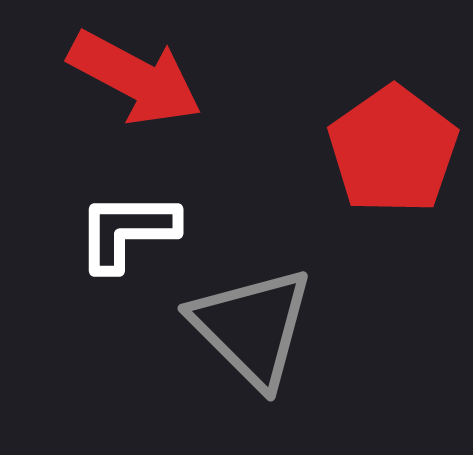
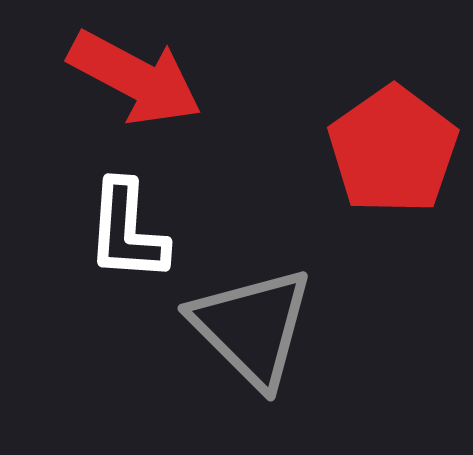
white L-shape: rotated 86 degrees counterclockwise
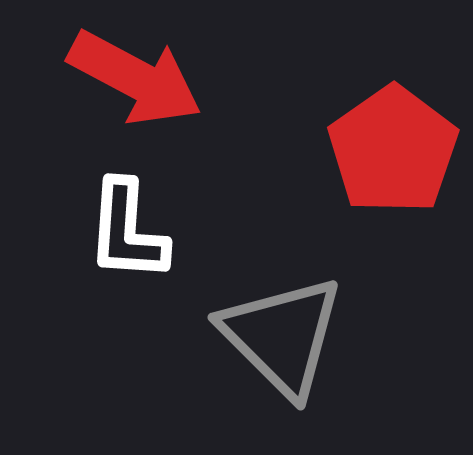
gray triangle: moved 30 px right, 9 px down
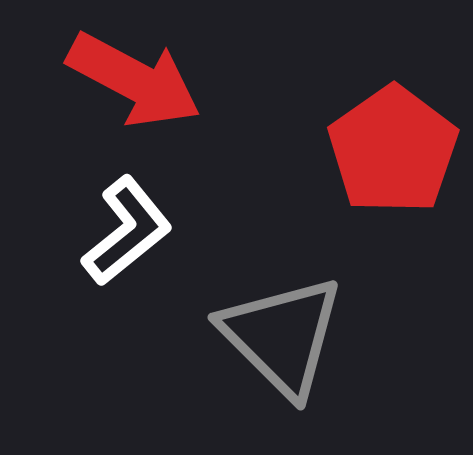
red arrow: moved 1 px left, 2 px down
white L-shape: rotated 133 degrees counterclockwise
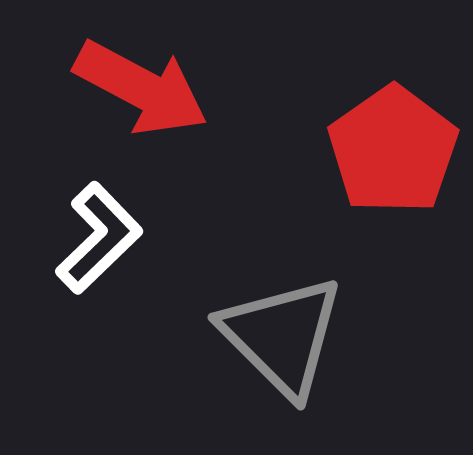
red arrow: moved 7 px right, 8 px down
white L-shape: moved 28 px left, 7 px down; rotated 5 degrees counterclockwise
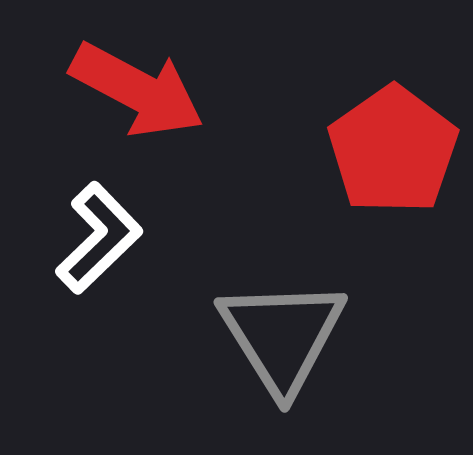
red arrow: moved 4 px left, 2 px down
gray triangle: rotated 13 degrees clockwise
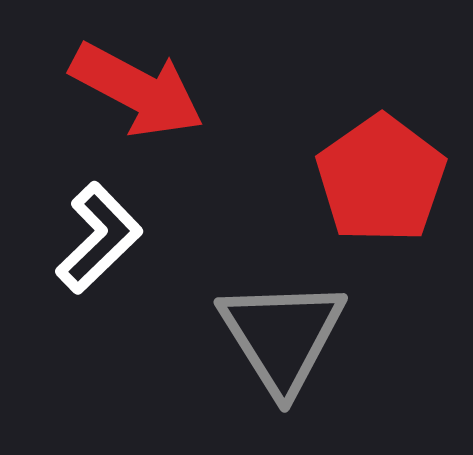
red pentagon: moved 12 px left, 29 px down
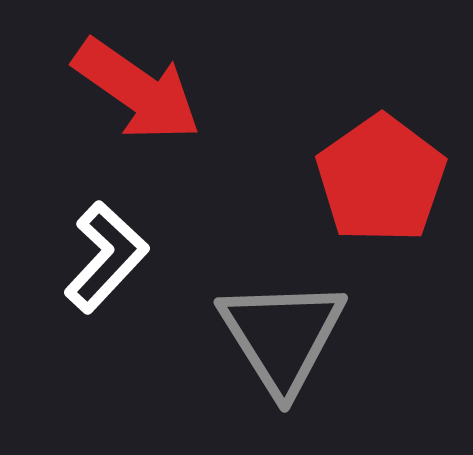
red arrow: rotated 7 degrees clockwise
white L-shape: moved 7 px right, 19 px down; rotated 3 degrees counterclockwise
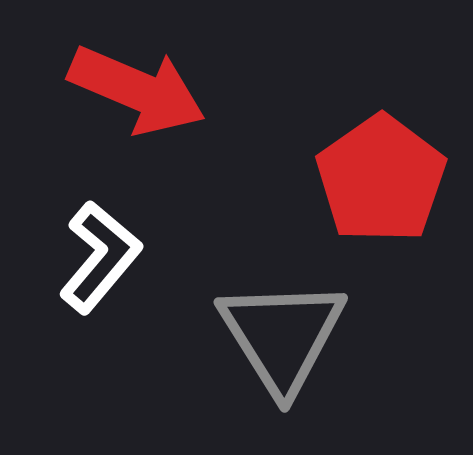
red arrow: rotated 12 degrees counterclockwise
white L-shape: moved 6 px left; rotated 3 degrees counterclockwise
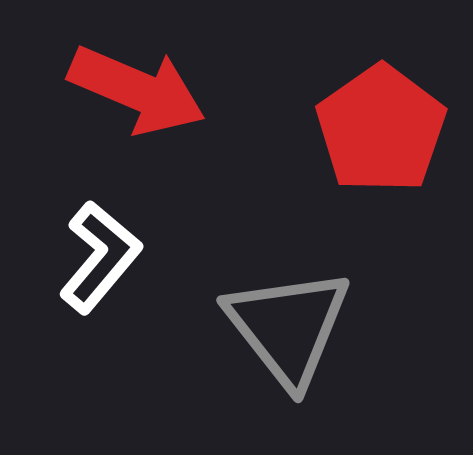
red pentagon: moved 50 px up
gray triangle: moved 6 px right, 9 px up; rotated 6 degrees counterclockwise
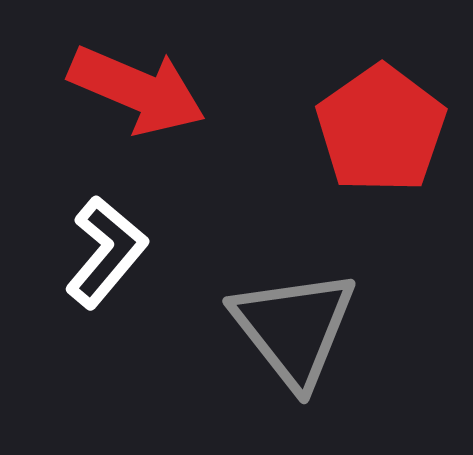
white L-shape: moved 6 px right, 5 px up
gray triangle: moved 6 px right, 1 px down
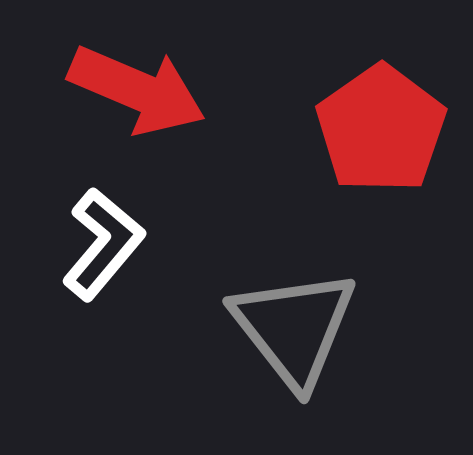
white L-shape: moved 3 px left, 8 px up
